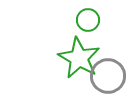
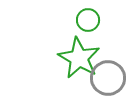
gray circle: moved 2 px down
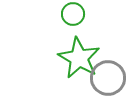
green circle: moved 15 px left, 6 px up
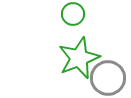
green star: rotated 21 degrees clockwise
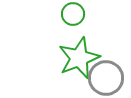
gray circle: moved 2 px left
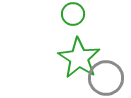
green star: rotated 18 degrees counterclockwise
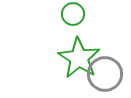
gray circle: moved 1 px left, 4 px up
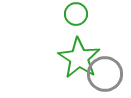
green circle: moved 3 px right
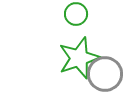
green star: rotated 21 degrees clockwise
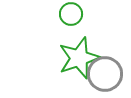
green circle: moved 5 px left
